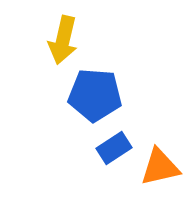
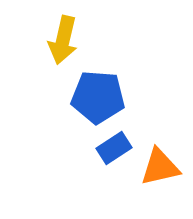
blue pentagon: moved 3 px right, 2 px down
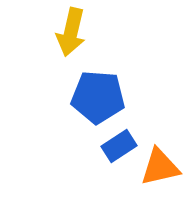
yellow arrow: moved 8 px right, 8 px up
blue rectangle: moved 5 px right, 2 px up
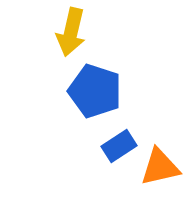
blue pentagon: moved 3 px left, 6 px up; rotated 14 degrees clockwise
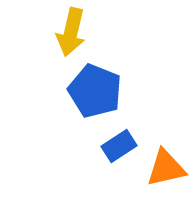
blue pentagon: rotated 4 degrees clockwise
orange triangle: moved 6 px right, 1 px down
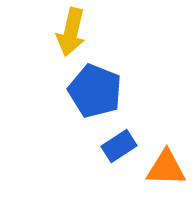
orange triangle: rotated 15 degrees clockwise
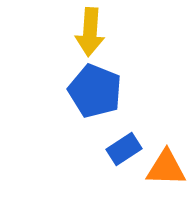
yellow arrow: moved 19 px right; rotated 9 degrees counterclockwise
blue rectangle: moved 5 px right, 3 px down
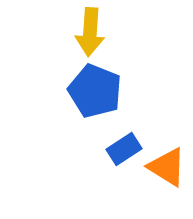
orange triangle: moved 1 px right, 1 px up; rotated 30 degrees clockwise
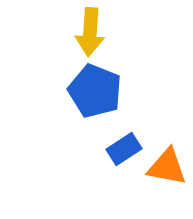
orange triangle: rotated 21 degrees counterclockwise
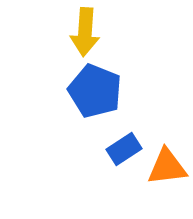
yellow arrow: moved 5 px left
orange triangle: rotated 18 degrees counterclockwise
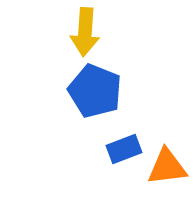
blue rectangle: rotated 12 degrees clockwise
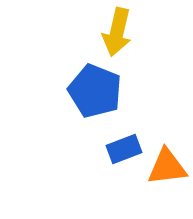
yellow arrow: moved 32 px right; rotated 9 degrees clockwise
